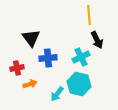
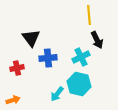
orange arrow: moved 17 px left, 16 px down
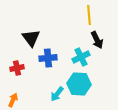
cyan hexagon: rotated 10 degrees counterclockwise
orange arrow: rotated 48 degrees counterclockwise
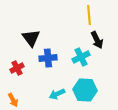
red cross: rotated 16 degrees counterclockwise
cyan hexagon: moved 6 px right, 6 px down
cyan arrow: rotated 28 degrees clockwise
orange arrow: rotated 128 degrees clockwise
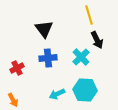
yellow line: rotated 12 degrees counterclockwise
black triangle: moved 13 px right, 9 px up
cyan cross: rotated 18 degrees counterclockwise
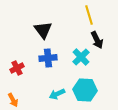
black triangle: moved 1 px left, 1 px down
